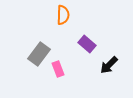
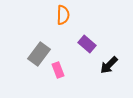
pink rectangle: moved 1 px down
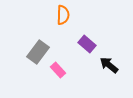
gray rectangle: moved 1 px left, 2 px up
black arrow: rotated 84 degrees clockwise
pink rectangle: rotated 21 degrees counterclockwise
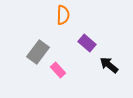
purple rectangle: moved 1 px up
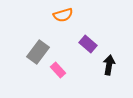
orange semicircle: rotated 72 degrees clockwise
purple rectangle: moved 1 px right, 1 px down
black arrow: rotated 60 degrees clockwise
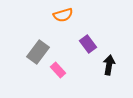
purple rectangle: rotated 12 degrees clockwise
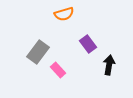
orange semicircle: moved 1 px right, 1 px up
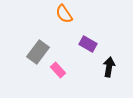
orange semicircle: rotated 72 degrees clockwise
purple rectangle: rotated 24 degrees counterclockwise
black arrow: moved 2 px down
